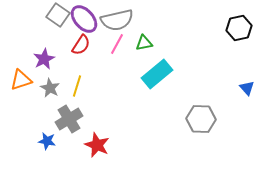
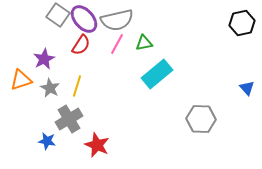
black hexagon: moved 3 px right, 5 px up
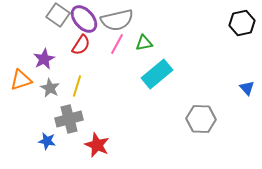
gray cross: rotated 16 degrees clockwise
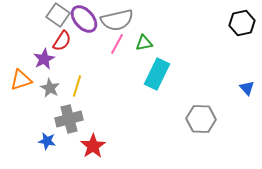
red semicircle: moved 19 px left, 4 px up
cyan rectangle: rotated 24 degrees counterclockwise
red star: moved 4 px left, 1 px down; rotated 15 degrees clockwise
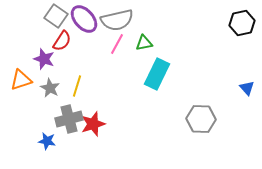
gray square: moved 2 px left, 1 px down
purple star: rotated 25 degrees counterclockwise
red star: moved 22 px up; rotated 15 degrees clockwise
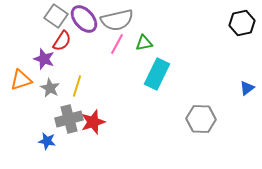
blue triangle: rotated 35 degrees clockwise
red star: moved 2 px up
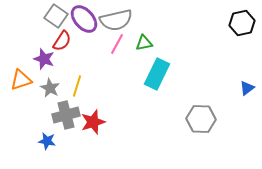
gray semicircle: moved 1 px left
gray cross: moved 3 px left, 4 px up
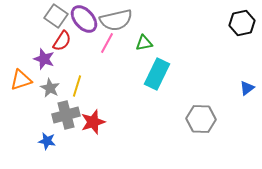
pink line: moved 10 px left, 1 px up
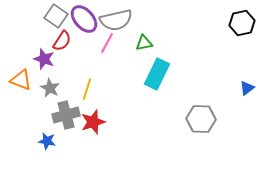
orange triangle: rotated 40 degrees clockwise
yellow line: moved 10 px right, 3 px down
